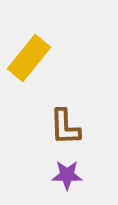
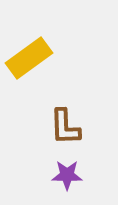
yellow rectangle: rotated 15 degrees clockwise
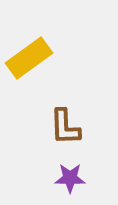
purple star: moved 3 px right, 3 px down
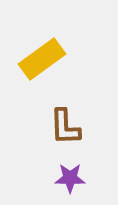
yellow rectangle: moved 13 px right, 1 px down
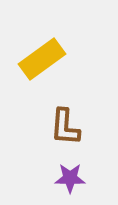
brown L-shape: rotated 6 degrees clockwise
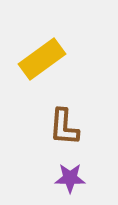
brown L-shape: moved 1 px left
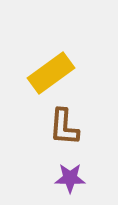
yellow rectangle: moved 9 px right, 14 px down
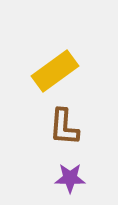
yellow rectangle: moved 4 px right, 2 px up
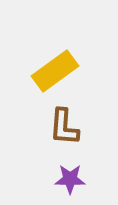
purple star: moved 1 px down
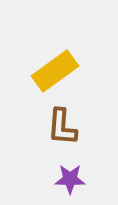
brown L-shape: moved 2 px left
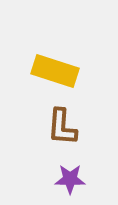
yellow rectangle: rotated 54 degrees clockwise
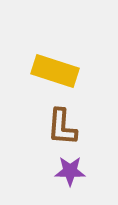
purple star: moved 8 px up
